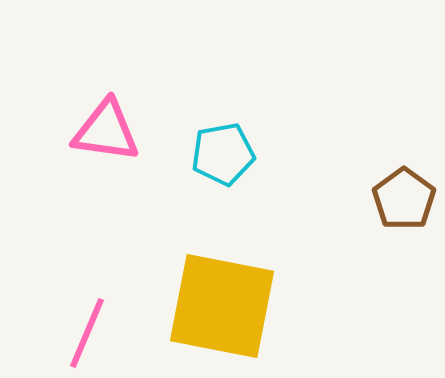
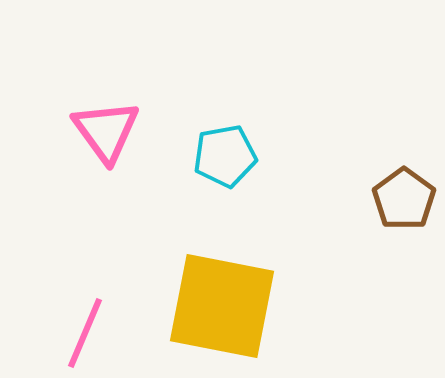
pink triangle: rotated 46 degrees clockwise
cyan pentagon: moved 2 px right, 2 px down
pink line: moved 2 px left
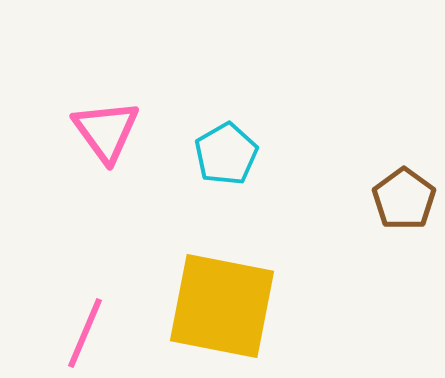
cyan pentagon: moved 1 px right, 2 px up; rotated 20 degrees counterclockwise
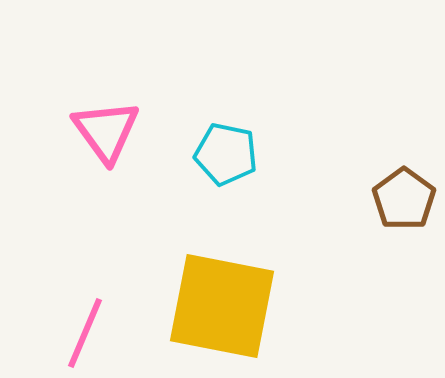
cyan pentagon: rotated 30 degrees counterclockwise
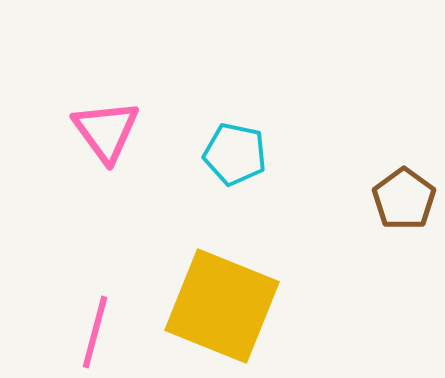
cyan pentagon: moved 9 px right
yellow square: rotated 11 degrees clockwise
pink line: moved 10 px right, 1 px up; rotated 8 degrees counterclockwise
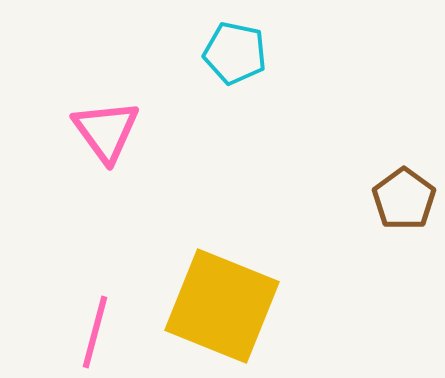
cyan pentagon: moved 101 px up
